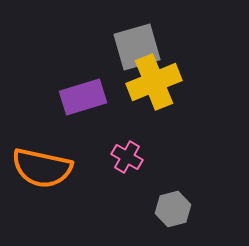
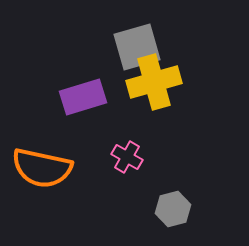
yellow cross: rotated 6 degrees clockwise
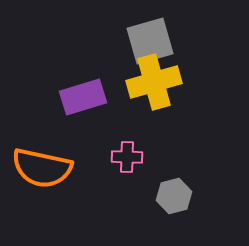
gray square: moved 13 px right, 6 px up
pink cross: rotated 28 degrees counterclockwise
gray hexagon: moved 1 px right, 13 px up
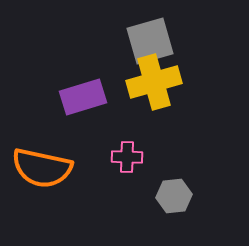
gray hexagon: rotated 8 degrees clockwise
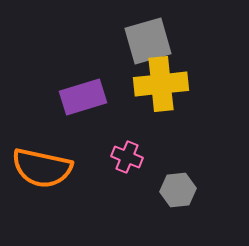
gray square: moved 2 px left
yellow cross: moved 7 px right, 2 px down; rotated 10 degrees clockwise
pink cross: rotated 20 degrees clockwise
gray hexagon: moved 4 px right, 6 px up
